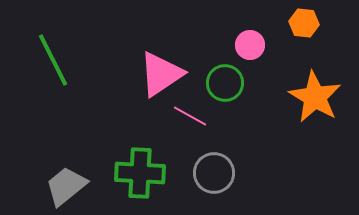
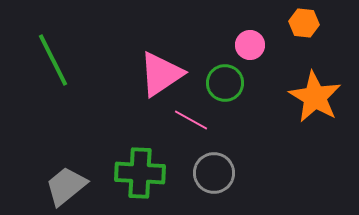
pink line: moved 1 px right, 4 px down
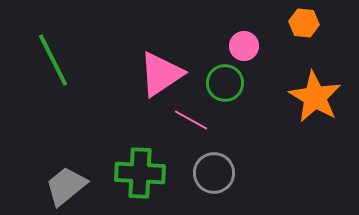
pink circle: moved 6 px left, 1 px down
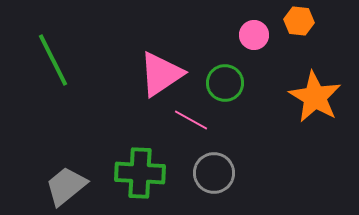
orange hexagon: moved 5 px left, 2 px up
pink circle: moved 10 px right, 11 px up
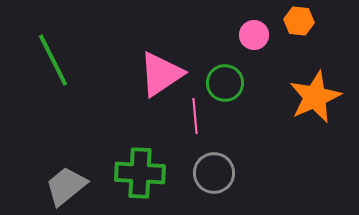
orange star: rotated 18 degrees clockwise
pink line: moved 4 px right, 4 px up; rotated 56 degrees clockwise
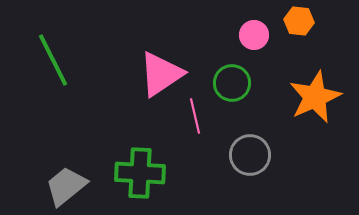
green circle: moved 7 px right
pink line: rotated 8 degrees counterclockwise
gray circle: moved 36 px right, 18 px up
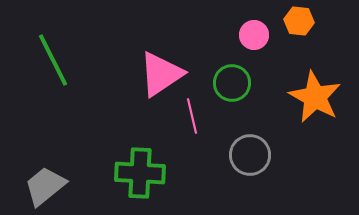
orange star: rotated 20 degrees counterclockwise
pink line: moved 3 px left
gray trapezoid: moved 21 px left
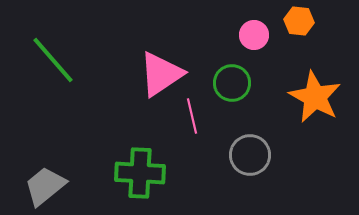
green line: rotated 14 degrees counterclockwise
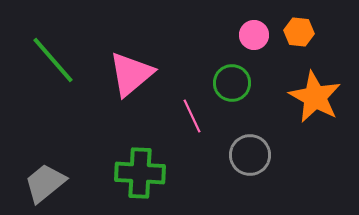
orange hexagon: moved 11 px down
pink triangle: moved 30 px left; rotated 6 degrees counterclockwise
pink line: rotated 12 degrees counterclockwise
gray trapezoid: moved 3 px up
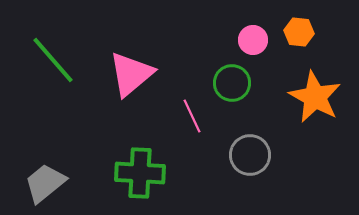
pink circle: moved 1 px left, 5 px down
